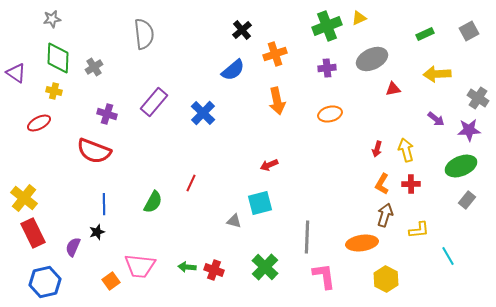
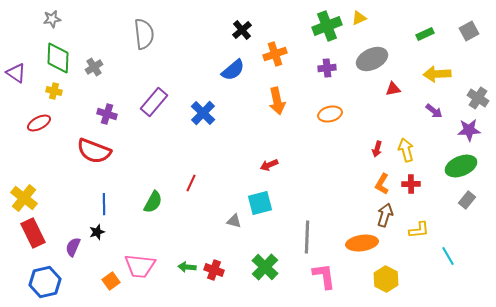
purple arrow at (436, 119): moved 2 px left, 8 px up
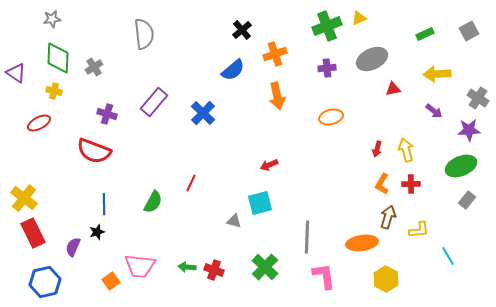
orange arrow at (277, 101): moved 5 px up
orange ellipse at (330, 114): moved 1 px right, 3 px down
brown arrow at (385, 215): moved 3 px right, 2 px down
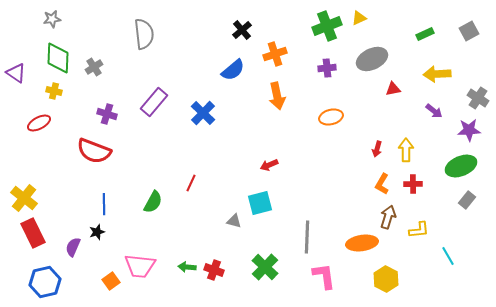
yellow arrow at (406, 150): rotated 15 degrees clockwise
red cross at (411, 184): moved 2 px right
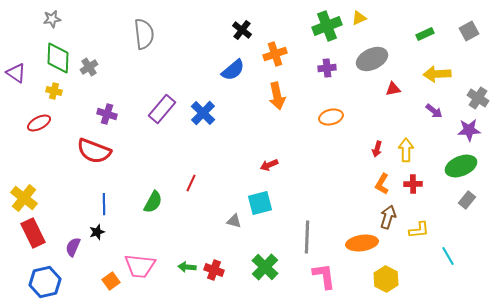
black cross at (242, 30): rotated 12 degrees counterclockwise
gray cross at (94, 67): moved 5 px left
purple rectangle at (154, 102): moved 8 px right, 7 px down
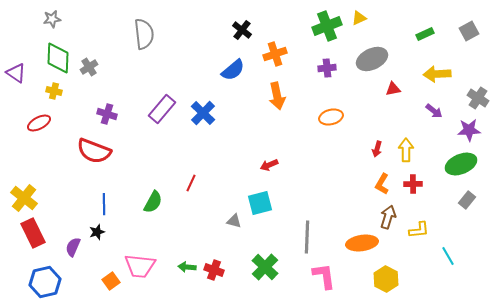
green ellipse at (461, 166): moved 2 px up
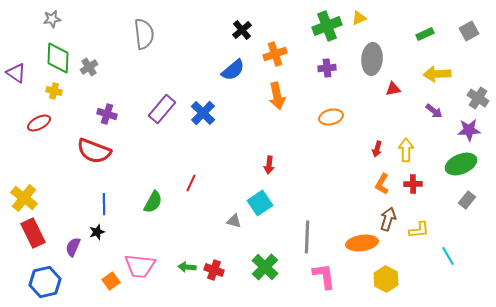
black cross at (242, 30): rotated 12 degrees clockwise
gray ellipse at (372, 59): rotated 60 degrees counterclockwise
red arrow at (269, 165): rotated 60 degrees counterclockwise
cyan square at (260, 203): rotated 20 degrees counterclockwise
brown arrow at (388, 217): moved 2 px down
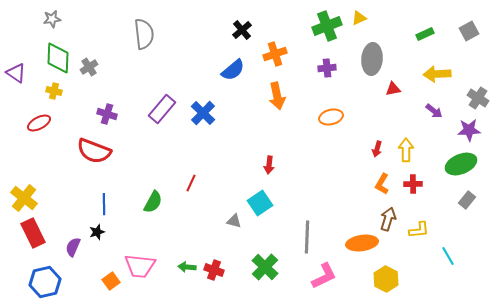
pink L-shape at (324, 276): rotated 72 degrees clockwise
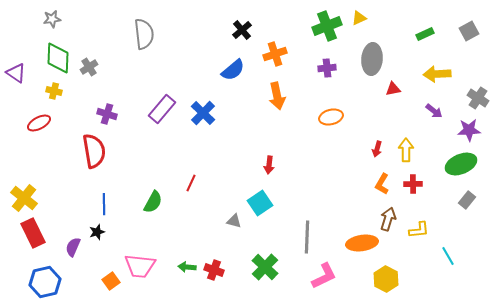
red semicircle at (94, 151): rotated 120 degrees counterclockwise
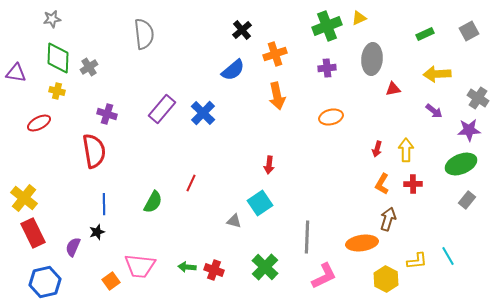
purple triangle at (16, 73): rotated 25 degrees counterclockwise
yellow cross at (54, 91): moved 3 px right
yellow L-shape at (419, 230): moved 2 px left, 31 px down
